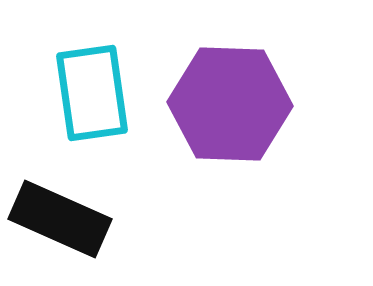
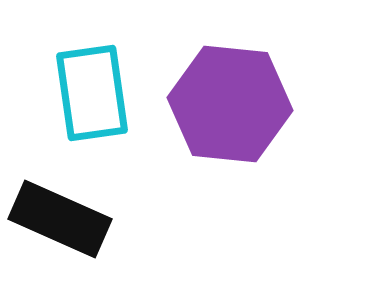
purple hexagon: rotated 4 degrees clockwise
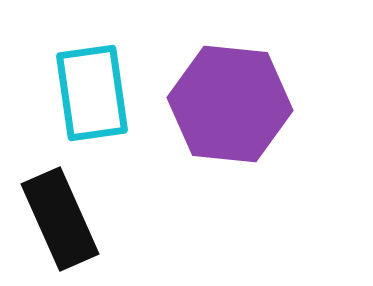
black rectangle: rotated 42 degrees clockwise
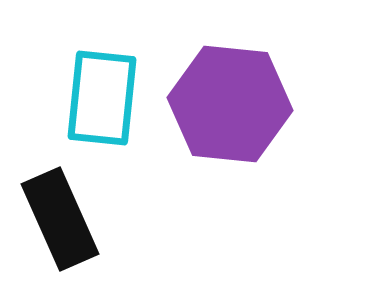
cyan rectangle: moved 10 px right, 5 px down; rotated 14 degrees clockwise
